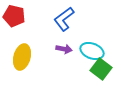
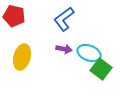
cyan ellipse: moved 3 px left, 2 px down
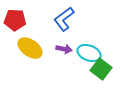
red pentagon: moved 1 px right, 4 px down; rotated 10 degrees counterclockwise
yellow ellipse: moved 8 px right, 9 px up; rotated 70 degrees counterclockwise
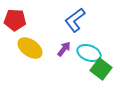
blue L-shape: moved 11 px right, 1 px down
purple arrow: rotated 63 degrees counterclockwise
